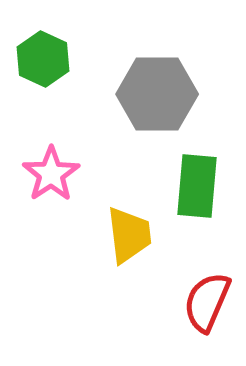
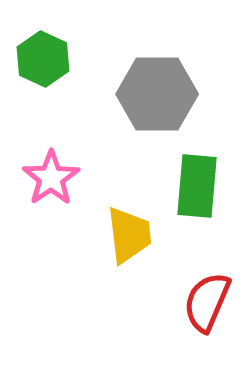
pink star: moved 4 px down
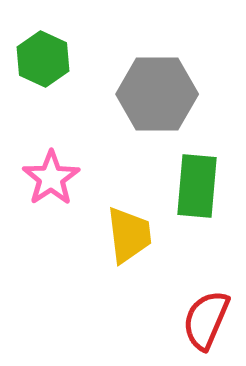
red semicircle: moved 1 px left, 18 px down
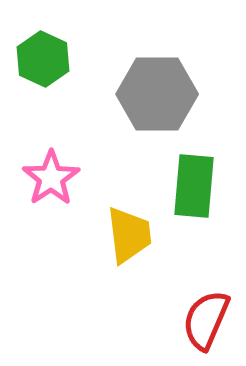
green rectangle: moved 3 px left
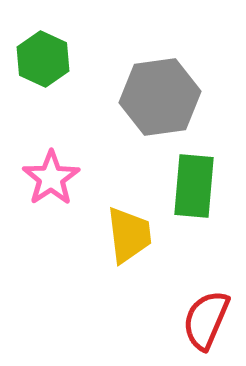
gray hexagon: moved 3 px right, 3 px down; rotated 8 degrees counterclockwise
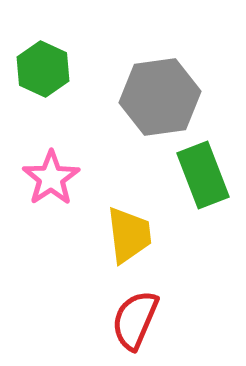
green hexagon: moved 10 px down
green rectangle: moved 9 px right, 11 px up; rotated 26 degrees counterclockwise
red semicircle: moved 71 px left
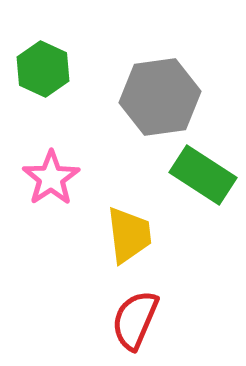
green rectangle: rotated 36 degrees counterclockwise
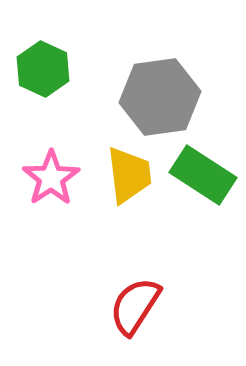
yellow trapezoid: moved 60 px up
red semicircle: moved 14 px up; rotated 10 degrees clockwise
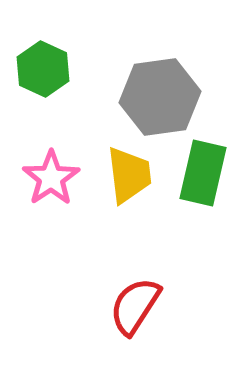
green rectangle: moved 2 px up; rotated 70 degrees clockwise
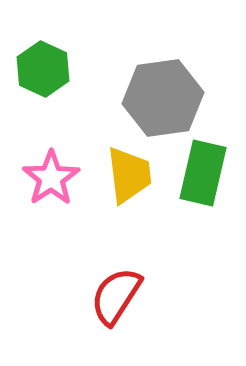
gray hexagon: moved 3 px right, 1 px down
red semicircle: moved 19 px left, 10 px up
